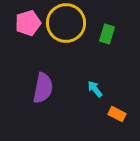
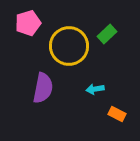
yellow circle: moved 3 px right, 23 px down
green rectangle: rotated 30 degrees clockwise
cyan arrow: rotated 60 degrees counterclockwise
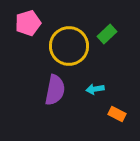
purple semicircle: moved 12 px right, 2 px down
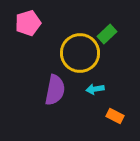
yellow circle: moved 11 px right, 7 px down
orange rectangle: moved 2 px left, 2 px down
